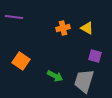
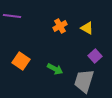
purple line: moved 2 px left, 1 px up
orange cross: moved 3 px left, 2 px up; rotated 16 degrees counterclockwise
purple square: rotated 32 degrees clockwise
green arrow: moved 7 px up
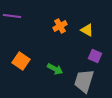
yellow triangle: moved 2 px down
purple square: rotated 24 degrees counterclockwise
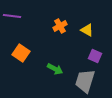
orange square: moved 8 px up
gray trapezoid: moved 1 px right
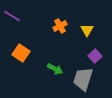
purple line: rotated 24 degrees clockwise
yellow triangle: rotated 32 degrees clockwise
purple square: rotated 24 degrees clockwise
gray trapezoid: moved 2 px left, 2 px up
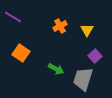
purple line: moved 1 px right, 1 px down
green arrow: moved 1 px right
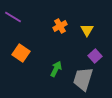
green arrow: rotated 91 degrees counterclockwise
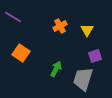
purple square: rotated 24 degrees clockwise
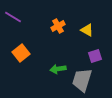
orange cross: moved 2 px left
yellow triangle: rotated 32 degrees counterclockwise
orange square: rotated 18 degrees clockwise
green arrow: moved 2 px right; rotated 126 degrees counterclockwise
gray trapezoid: moved 1 px left, 1 px down
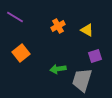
purple line: moved 2 px right
